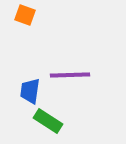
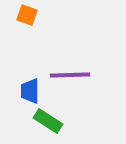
orange square: moved 2 px right
blue trapezoid: rotated 8 degrees counterclockwise
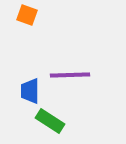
green rectangle: moved 2 px right
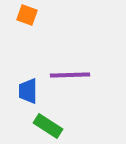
blue trapezoid: moved 2 px left
green rectangle: moved 2 px left, 5 px down
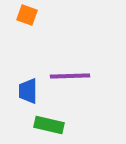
purple line: moved 1 px down
green rectangle: moved 1 px right, 1 px up; rotated 20 degrees counterclockwise
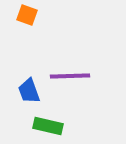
blue trapezoid: moved 1 px right; rotated 20 degrees counterclockwise
green rectangle: moved 1 px left, 1 px down
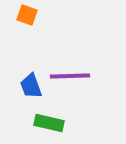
blue trapezoid: moved 2 px right, 5 px up
green rectangle: moved 1 px right, 3 px up
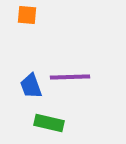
orange square: rotated 15 degrees counterclockwise
purple line: moved 1 px down
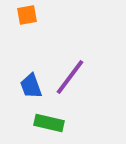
orange square: rotated 15 degrees counterclockwise
purple line: rotated 51 degrees counterclockwise
